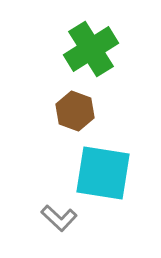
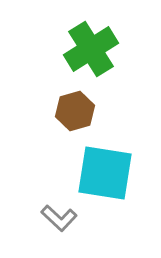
brown hexagon: rotated 24 degrees clockwise
cyan square: moved 2 px right
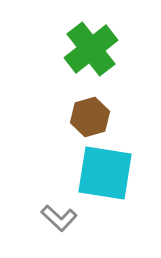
green cross: rotated 6 degrees counterclockwise
brown hexagon: moved 15 px right, 6 px down
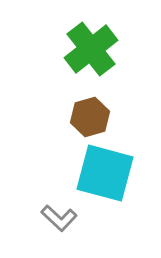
cyan square: rotated 6 degrees clockwise
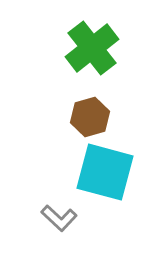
green cross: moved 1 px right, 1 px up
cyan square: moved 1 px up
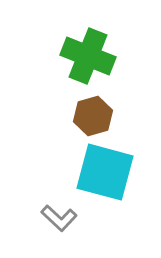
green cross: moved 4 px left, 8 px down; rotated 30 degrees counterclockwise
brown hexagon: moved 3 px right, 1 px up
